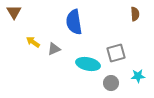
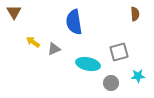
gray square: moved 3 px right, 1 px up
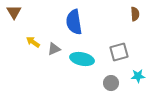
cyan ellipse: moved 6 px left, 5 px up
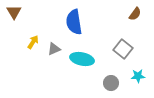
brown semicircle: rotated 40 degrees clockwise
yellow arrow: rotated 88 degrees clockwise
gray square: moved 4 px right, 3 px up; rotated 36 degrees counterclockwise
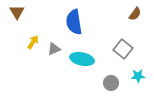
brown triangle: moved 3 px right
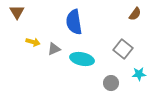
yellow arrow: rotated 72 degrees clockwise
cyan star: moved 1 px right, 2 px up
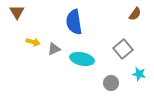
gray square: rotated 12 degrees clockwise
cyan star: rotated 16 degrees clockwise
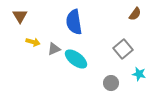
brown triangle: moved 3 px right, 4 px down
cyan ellipse: moved 6 px left; rotated 25 degrees clockwise
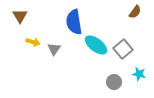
brown semicircle: moved 2 px up
gray triangle: rotated 32 degrees counterclockwise
cyan ellipse: moved 20 px right, 14 px up
gray circle: moved 3 px right, 1 px up
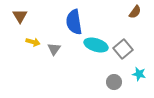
cyan ellipse: rotated 20 degrees counterclockwise
